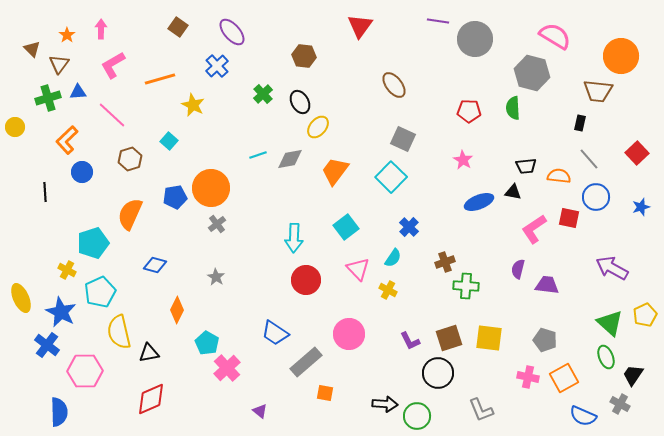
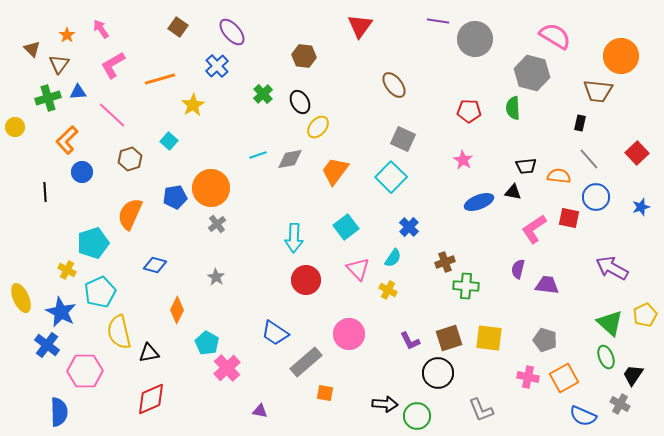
pink arrow at (101, 29): rotated 36 degrees counterclockwise
yellow star at (193, 105): rotated 15 degrees clockwise
purple triangle at (260, 411): rotated 28 degrees counterclockwise
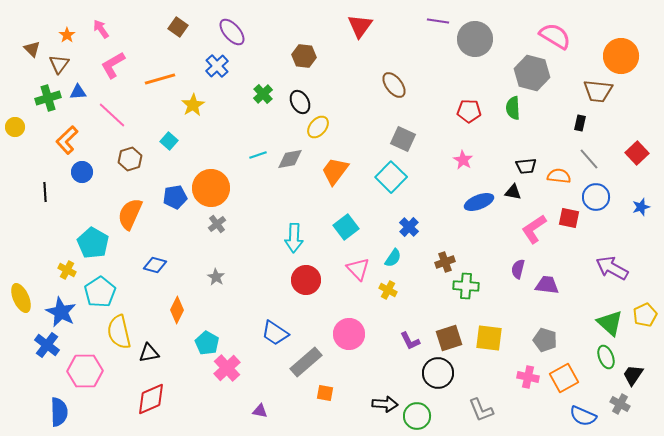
cyan pentagon at (93, 243): rotated 24 degrees counterclockwise
cyan pentagon at (100, 292): rotated 8 degrees counterclockwise
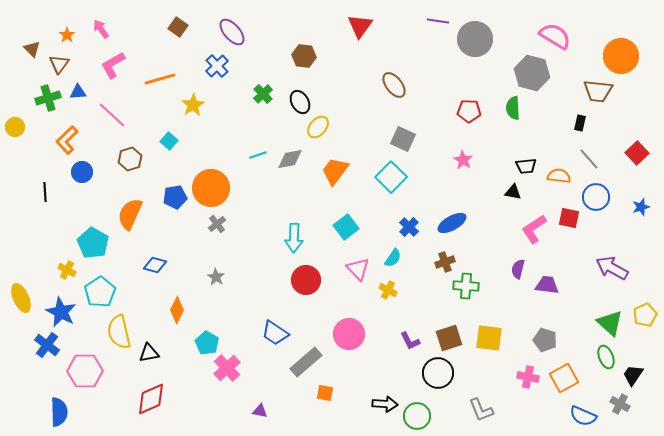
blue ellipse at (479, 202): moved 27 px left, 21 px down; rotated 8 degrees counterclockwise
